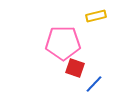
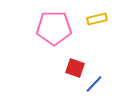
yellow rectangle: moved 1 px right, 3 px down
pink pentagon: moved 9 px left, 15 px up
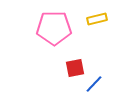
red square: rotated 30 degrees counterclockwise
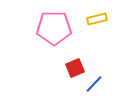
red square: rotated 12 degrees counterclockwise
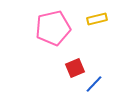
pink pentagon: moved 1 px left; rotated 12 degrees counterclockwise
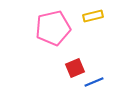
yellow rectangle: moved 4 px left, 3 px up
blue line: moved 2 px up; rotated 24 degrees clockwise
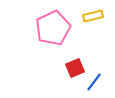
pink pentagon: rotated 12 degrees counterclockwise
blue line: rotated 30 degrees counterclockwise
